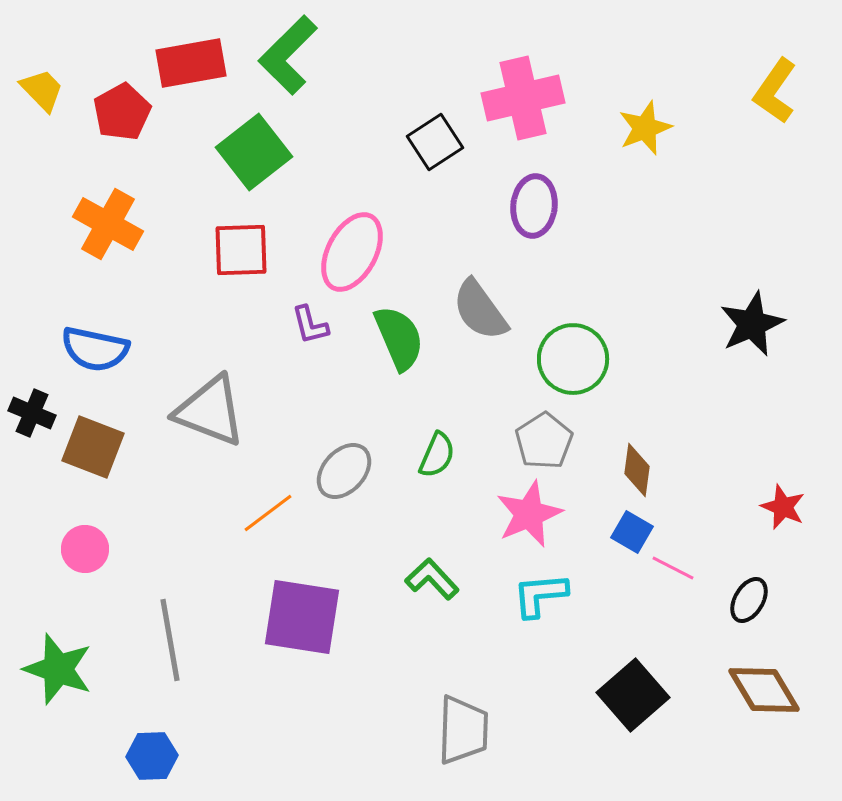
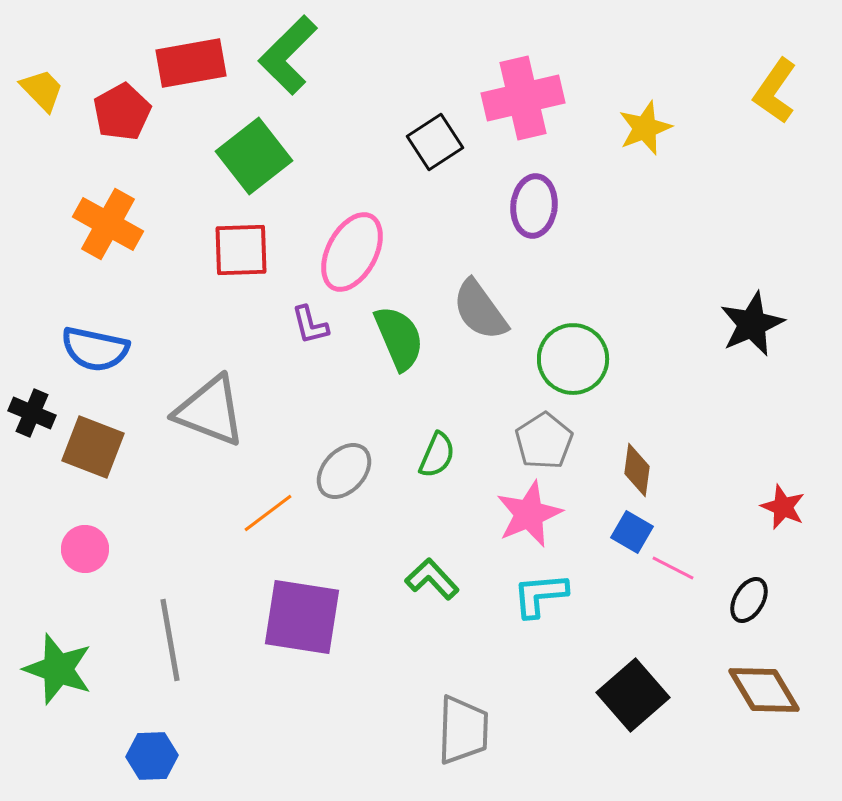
green square at (254, 152): moved 4 px down
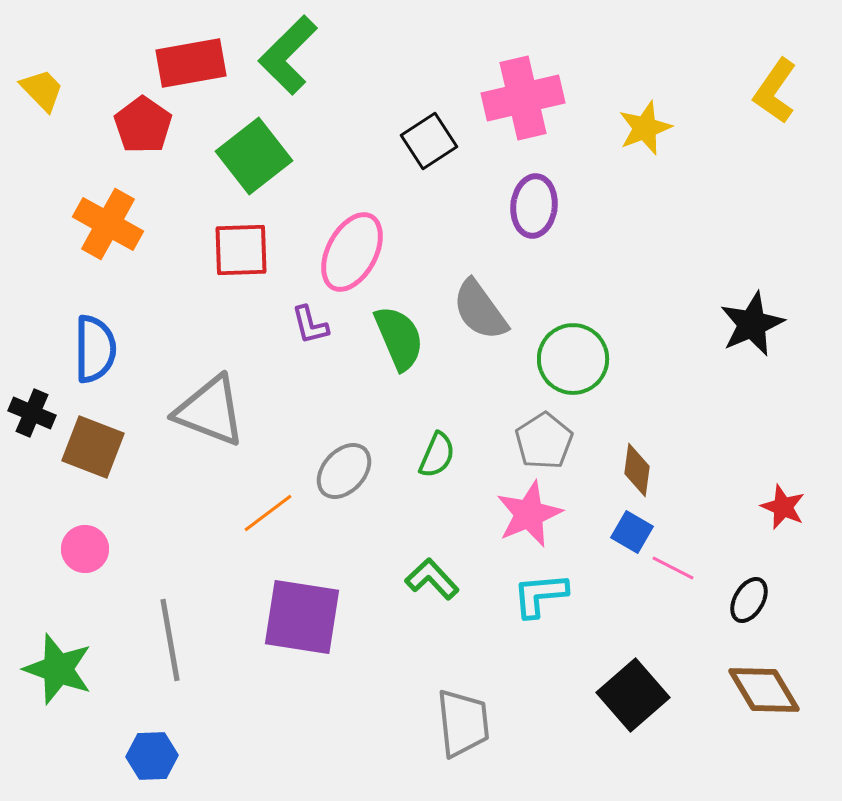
red pentagon at (122, 112): moved 21 px right, 13 px down; rotated 8 degrees counterclockwise
black square at (435, 142): moved 6 px left, 1 px up
blue semicircle at (95, 349): rotated 102 degrees counterclockwise
gray trapezoid at (463, 730): moved 7 px up; rotated 8 degrees counterclockwise
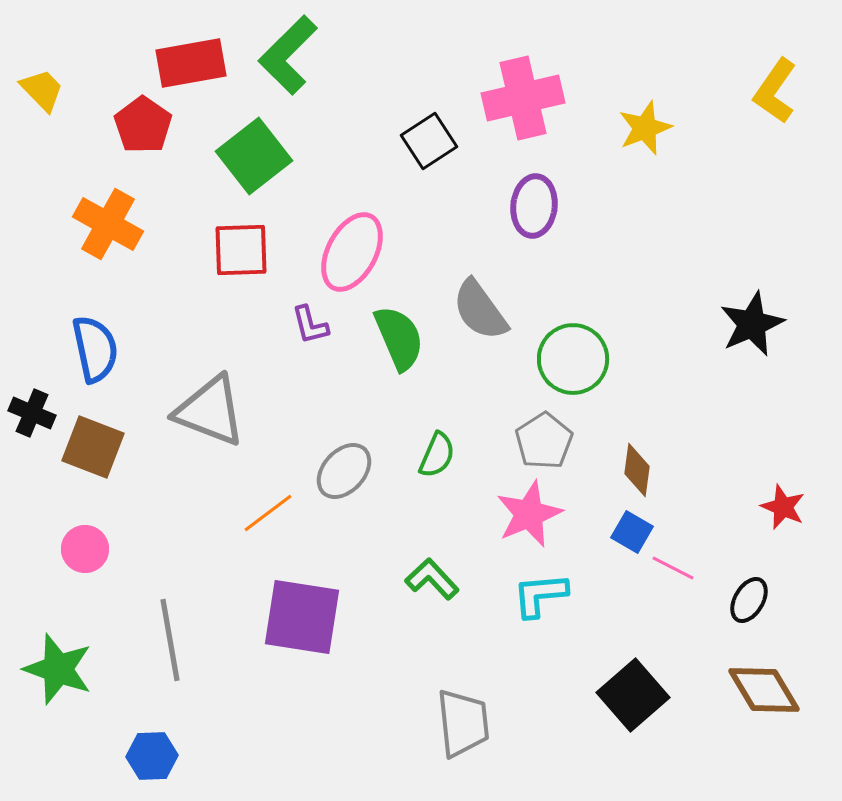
blue semicircle at (95, 349): rotated 12 degrees counterclockwise
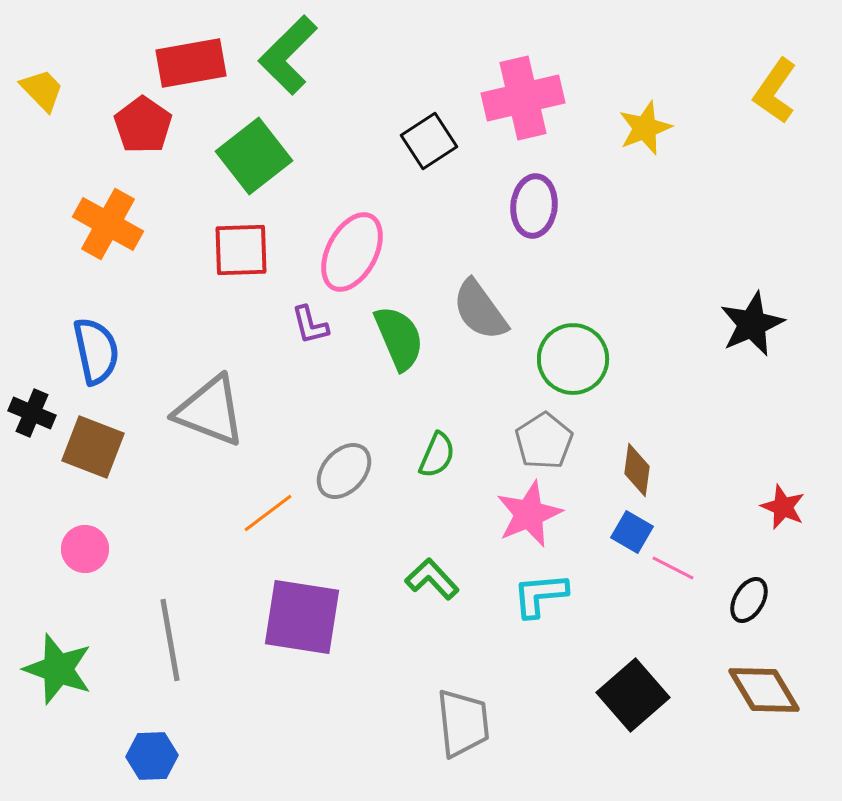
blue semicircle at (95, 349): moved 1 px right, 2 px down
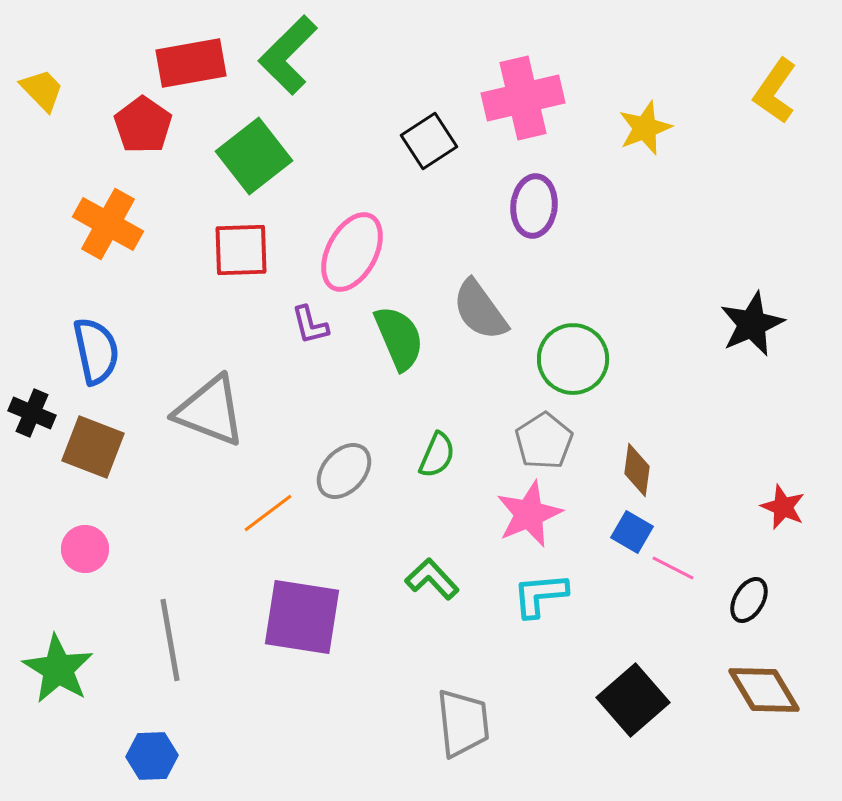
green star at (58, 669): rotated 12 degrees clockwise
black square at (633, 695): moved 5 px down
